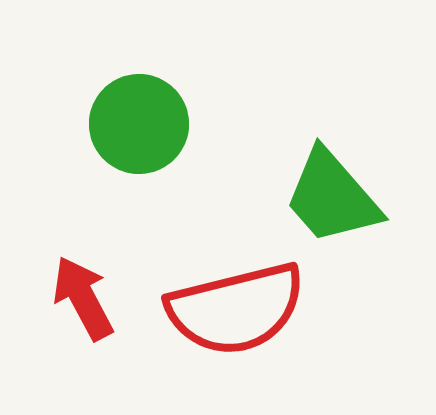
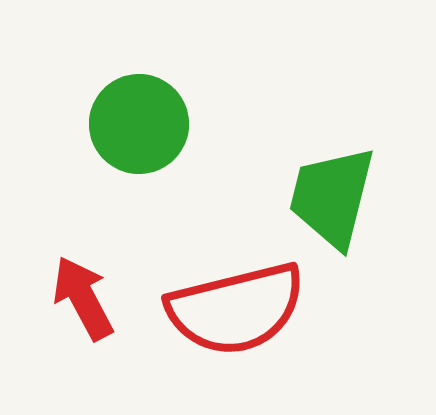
green trapezoid: rotated 55 degrees clockwise
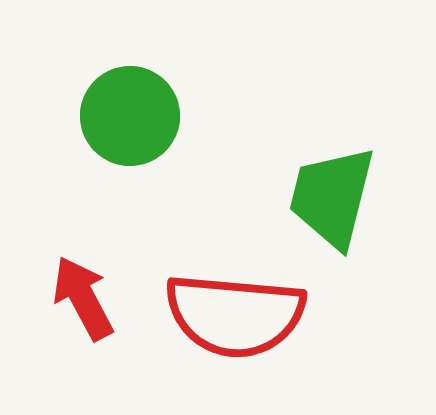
green circle: moved 9 px left, 8 px up
red semicircle: moved 1 px left, 6 px down; rotated 19 degrees clockwise
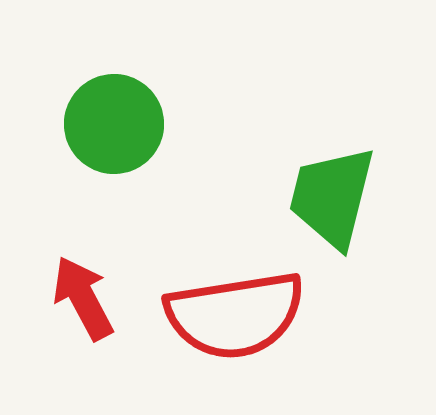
green circle: moved 16 px left, 8 px down
red semicircle: rotated 14 degrees counterclockwise
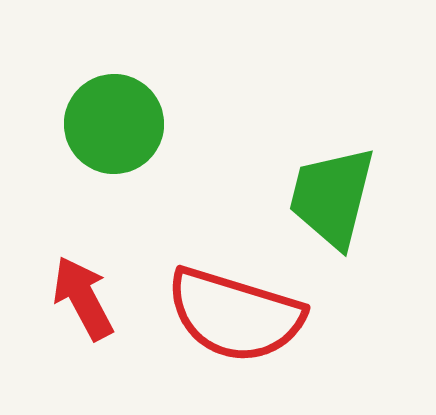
red semicircle: rotated 26 degrees clockwise
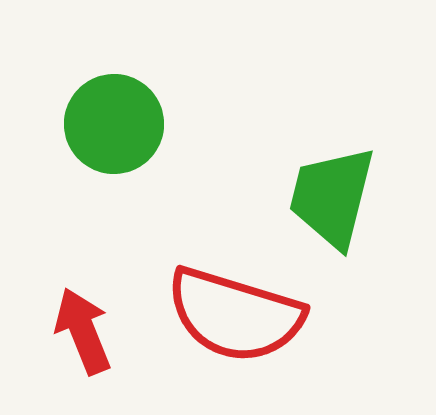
red arrow: moved 33 px down; rotated 6 degrees clockwise
